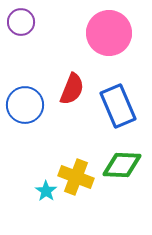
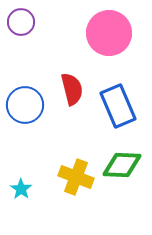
red semicircle: rotated 36 degrees counterclockwise
cyan star: moved 25 px left, 2 px up
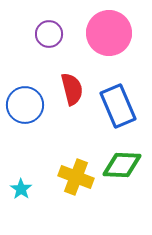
purple circle: moved 28 px right, 12 px down
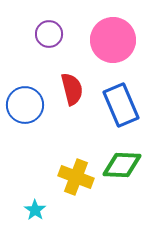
pink circle: moved 4 px right, 7 px down
blue rectangle: moved 3 px right, 1 px up
cyan star: moved 14 px right, 21 px down
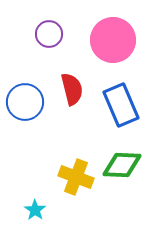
blue circle: moved 3 px up
